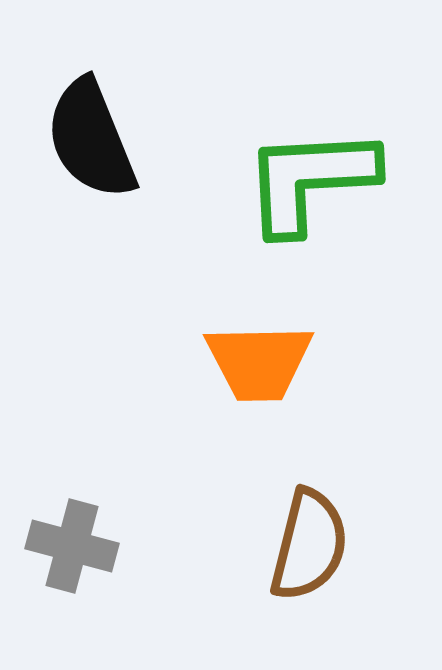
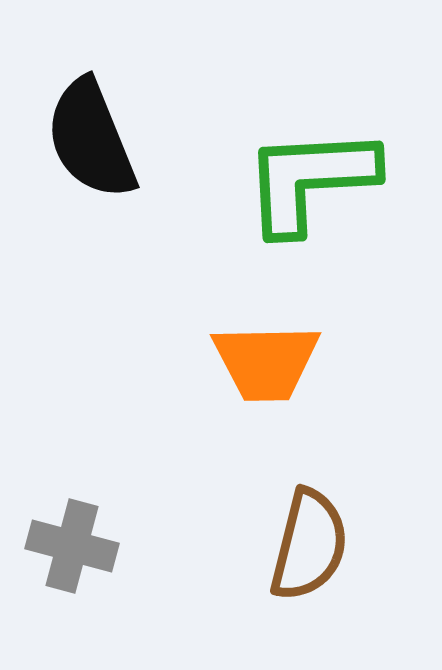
orange trapezoid: moved 7 px right
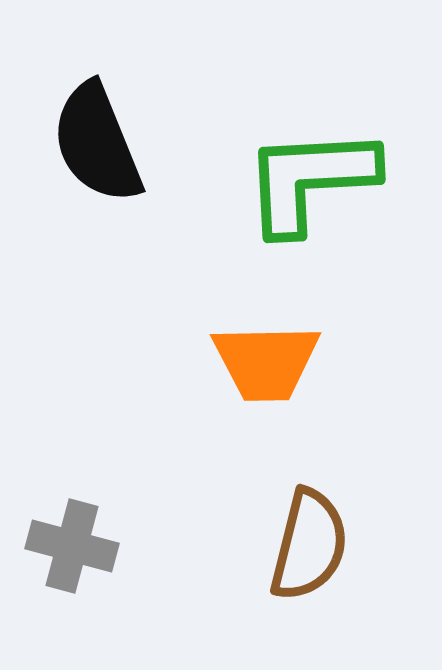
black semicircle: moved 6 px right, 4 px down
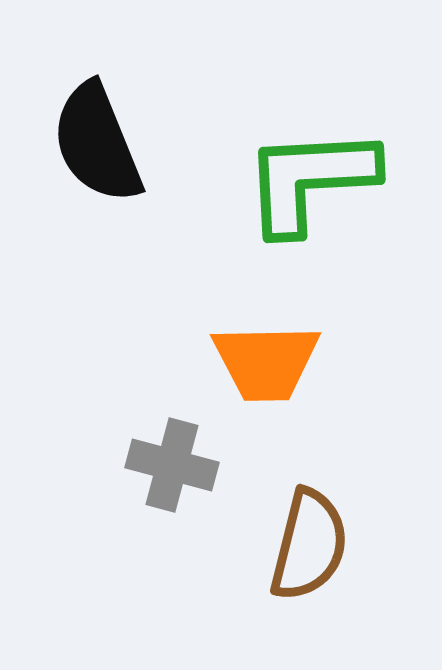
gray cross: moved 100 px right, 81 px up
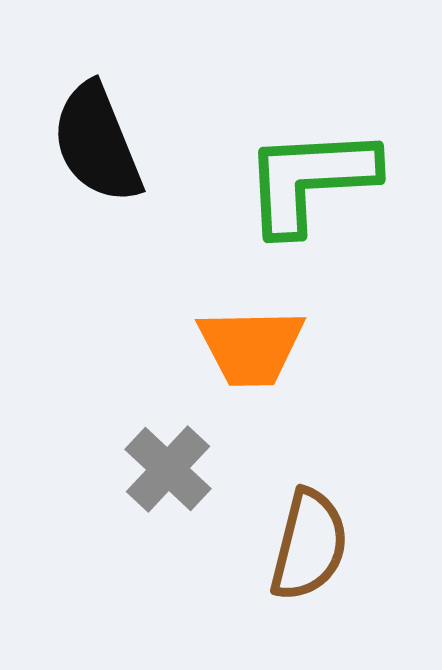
orange trapezoid: moved 15 px left, 15 px up
gray cross: moved 4 px left, 4 px down; rotated 28 degrees clockwise
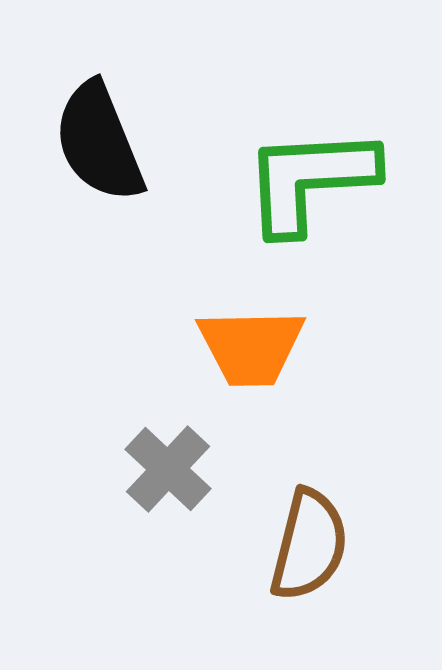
black semicircle: moved 2 px right, 1 px up
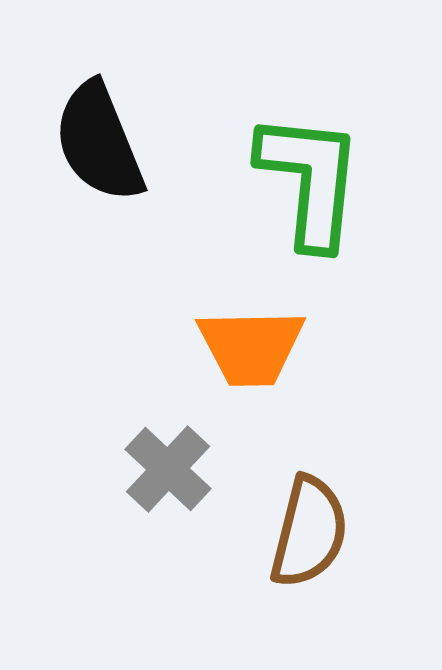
green L-shape: rotated 99 degrees clockwise
brown semicircle: moved 13 px up
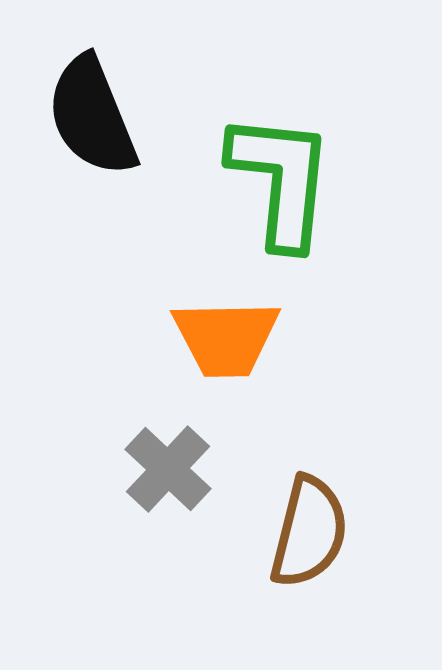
black semicircle: moved 7 px left, 26 px up
green L-shape: moved 29 px left
orange trapezoid: moved 25 px left, 9 px up
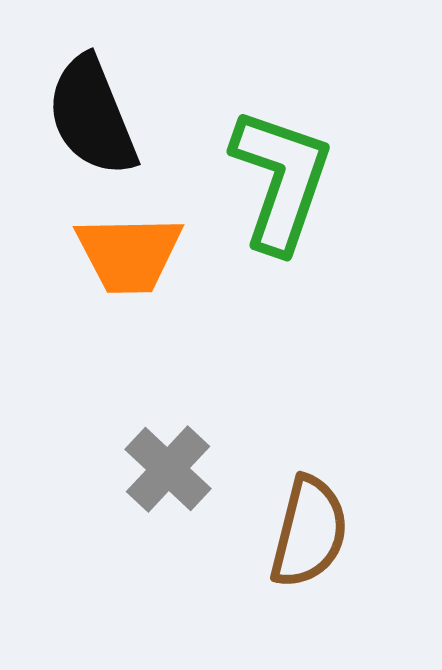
green L-shape: rotated 13 degrees clockwise
orange trapezoid: moved 97 px left, 84 px up
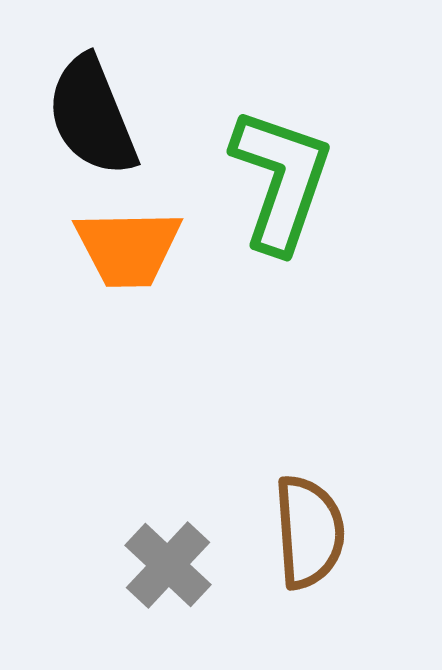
orange trapezoid: moved 1 px left, 6 px up
gray cross: moved 96 px down
brown semicircle: rotated 18 degrees counterclockwise
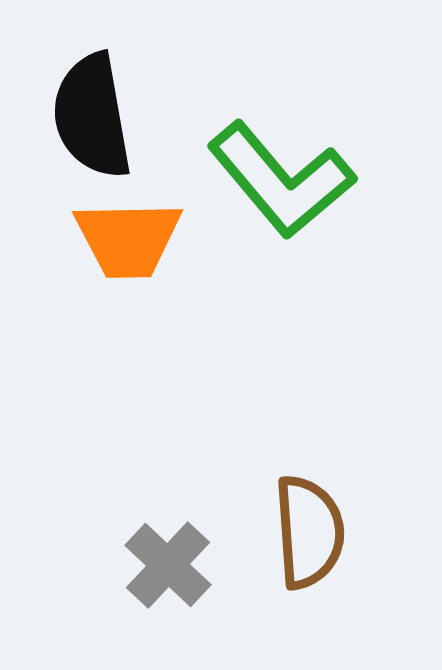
black semicircle: rotated 12 degrees clockwise
green L-shape: rotated 121 degrees clockwise
orange trapezoid: moved 9 px up
